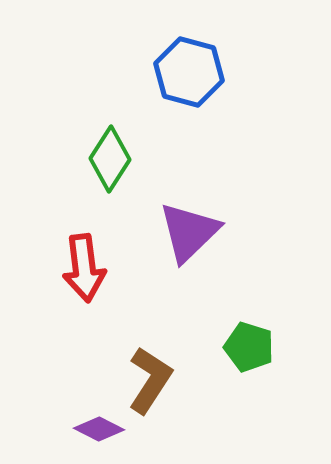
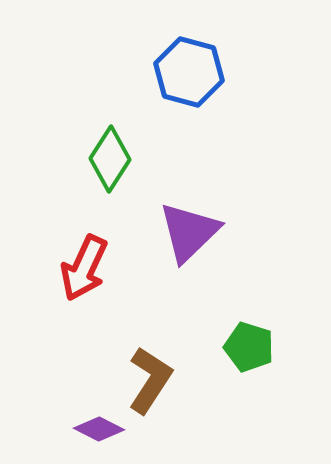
red arrow: rotated 32 degrees clockwise
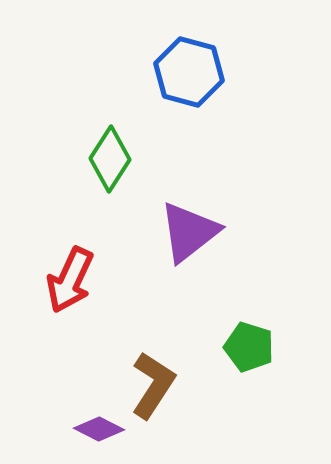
purple triangle: rotated 6 degrees clockwise
red arrow: moved 14 px left, 12 px down
brown L-shape: moved 3 px right, 5 px down
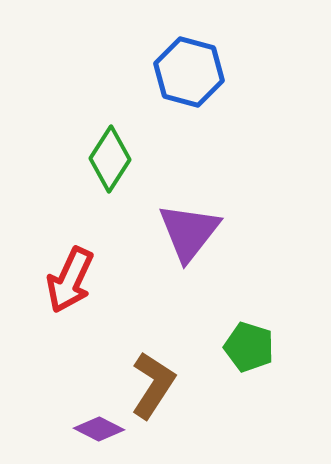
purple triangle: rotated 14 degrees counterclockwise
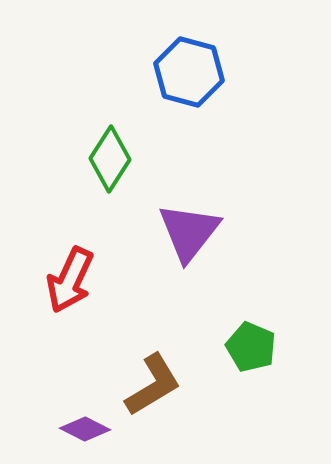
green pentagon: moved 2 px right; rotated 6 degrees clockwise
brown L-shape: rotated 26 degrees clockwise
purple diamond: moved 14 px left
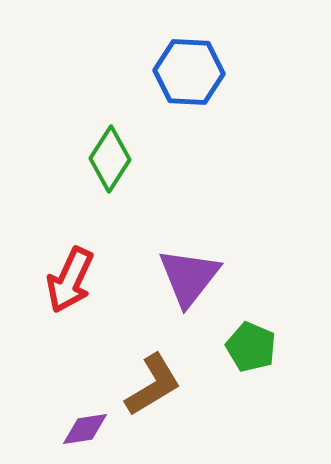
blue hexagon: rotated 12 degrees counterclockwise
purple triangle: moved 45 px down
purple diamond: rotated 36 degrees counterclockwise
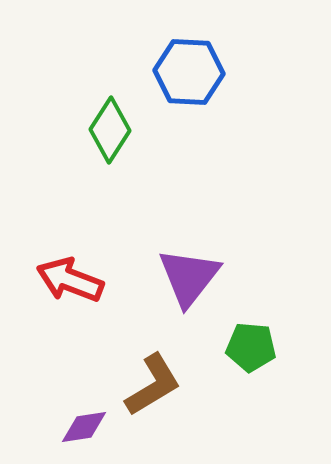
green diamond: moved 29 px up
red arrow: rotated 86 degrees clockwise
green pentagon: rotated 18 degrees counterclockwise
purple diamond: moved 1 px left, 2 px up
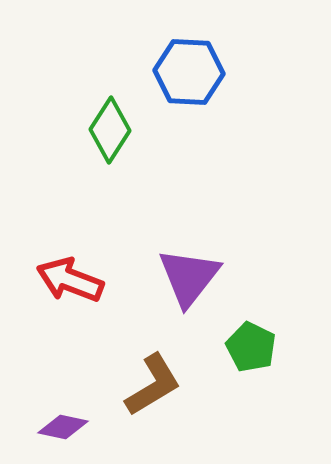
green pentagon: rotated 21 degrees clockwise
purple diamond: moved 21 px left; rotated 21 degrees clockwise
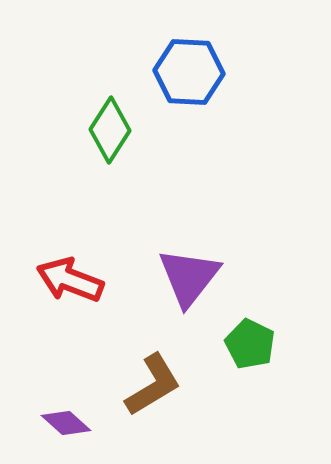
green pentagon: moved 1 px left, 3 px up
purple diamond: moved 3 px right, 4 px up; rotated 30 degrees clockwise
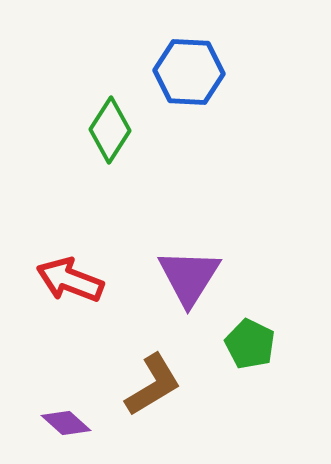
purple triangle: rotated 6 degrees counterclockwise
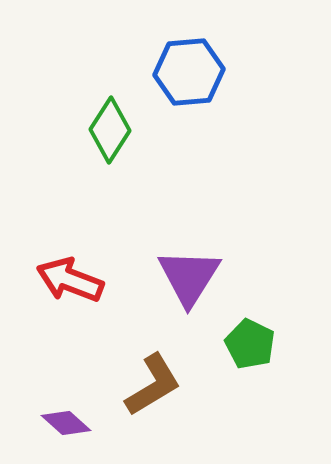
blue hexagon: rotated 8 degrees counterclockwise
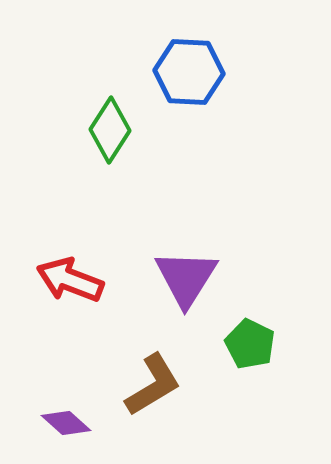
blue hexagon: rotated 8 degrees clockwise
purple triangle: moved 3 px left, 1 px down
